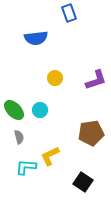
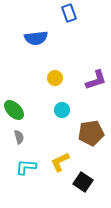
cyan circle: moved 22 px right
yellow L-shape: moved 10 px right, 6 px down
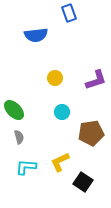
blue semicircle: moved 3 px up
cyan circle: moved 2 px down
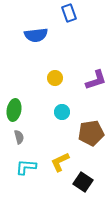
green ellipse: rotated 55 degrees clockwise
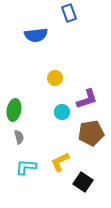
purple L-shape: moved 9 px left, 19 px down
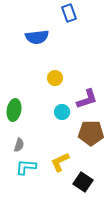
blue semicircle: moved 1 px right, 2 px down
brown pentagon: rotated 10 degrees clockwise
gray semicircle: moved 8 px down; rotated 32 degrees clockwise
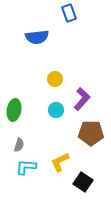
yellow circle: moved 1 px down
purple L-shape: moved 5 px left; rotated 30 degrees counterclockwise
cyan circle: moved 6 px left, 2 px up
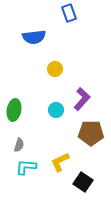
blue semicircle: moved 3 px left
yellow circle: moved 10 px up
